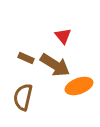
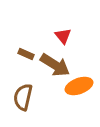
brown rectangle: moved 4 px up
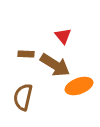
brown rectangle: rotated 21 degrees counterclockwise
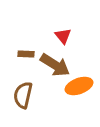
brown semicircle: moved 2 px up
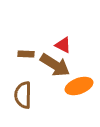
red triangle: moved 9 px down; rotated 24 degrees counterclockwise
brown semicircle: rotated 12 degrees counterclockwise
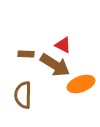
orange ellipse: moved 2 px right, 2 px up
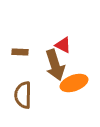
brown rectangle: moved 6 px left, 2 px up
brown arrow: rotated 40 degrees clockwise
orange ellipse: moved 7 px left, 1 px up
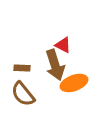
brown rectangle: moved 2 px right, 16 px down
brown semicircle: moved 1 px up; rotated 40 degrees counterclockwise
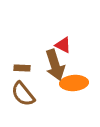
orange ellipse: rotated 16 degrees clockwise
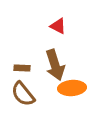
red triangle: moved 5 px left, 19 px up
orange ellipse: moved 2 px left, 5 px down
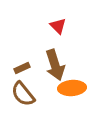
red triangle: rotated 18 degrees clockwise
brown rectangle: rotated 28 degrees counterclockwise
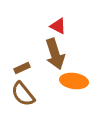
red triangle: rotated 18 degrees counterclockwise
brown arrow: moved 11 px up
orange ellipse: moved 2 px right, 7 px up; rotated 12 degrees clockwise
